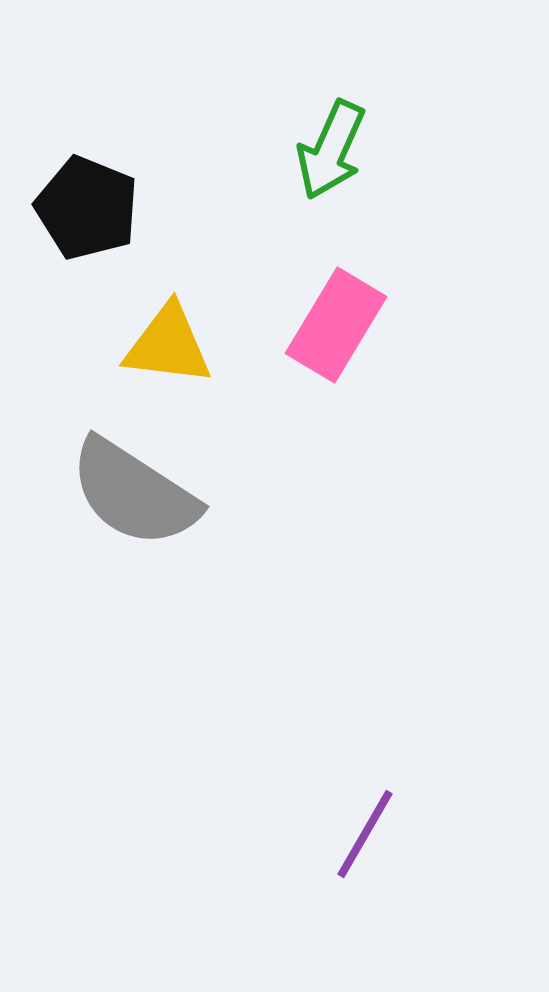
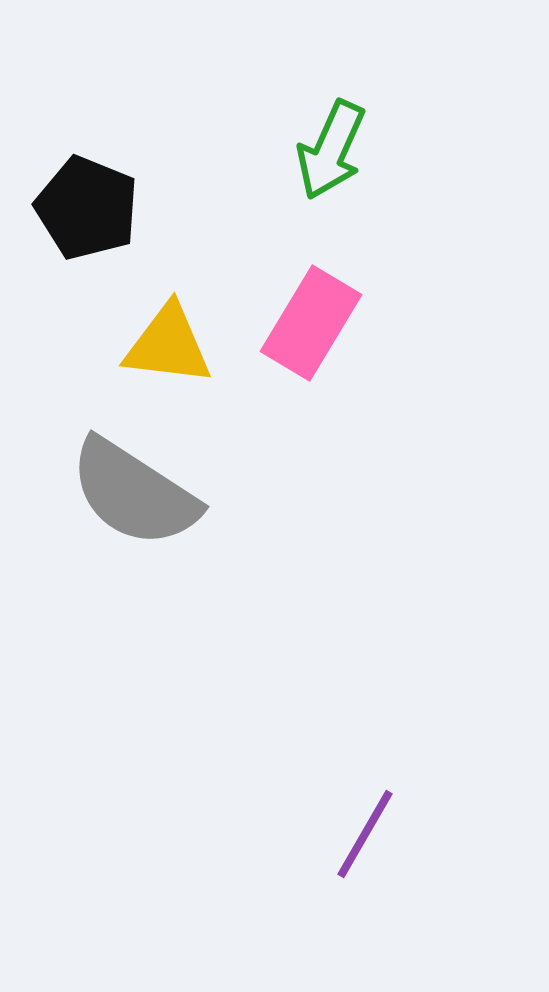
pink rectangle: moved 25 px left, 2 px up
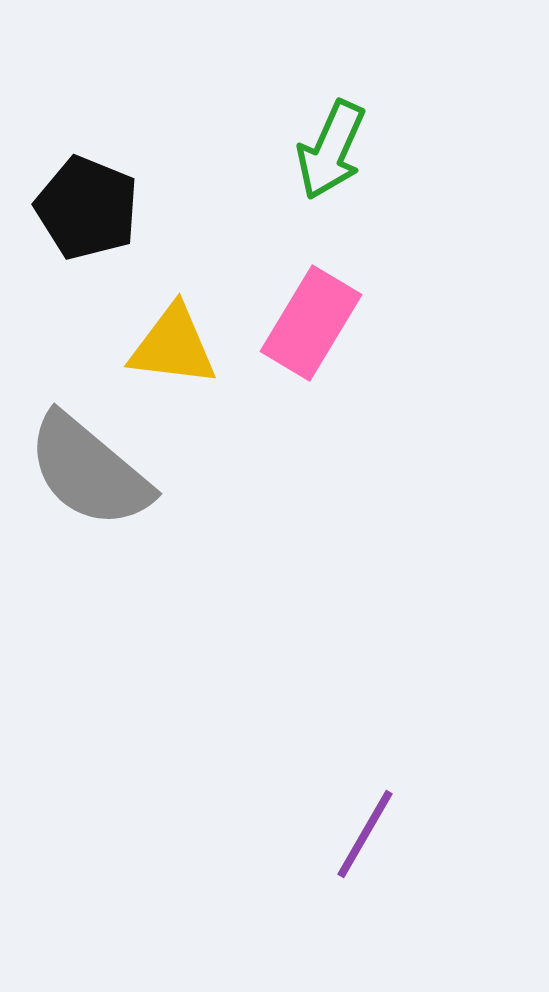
yellow triangle: moved 5 px right, 1 px down
gray semicircle: moved 45 px left, 22 px up; rotated 7 degrees clockwise
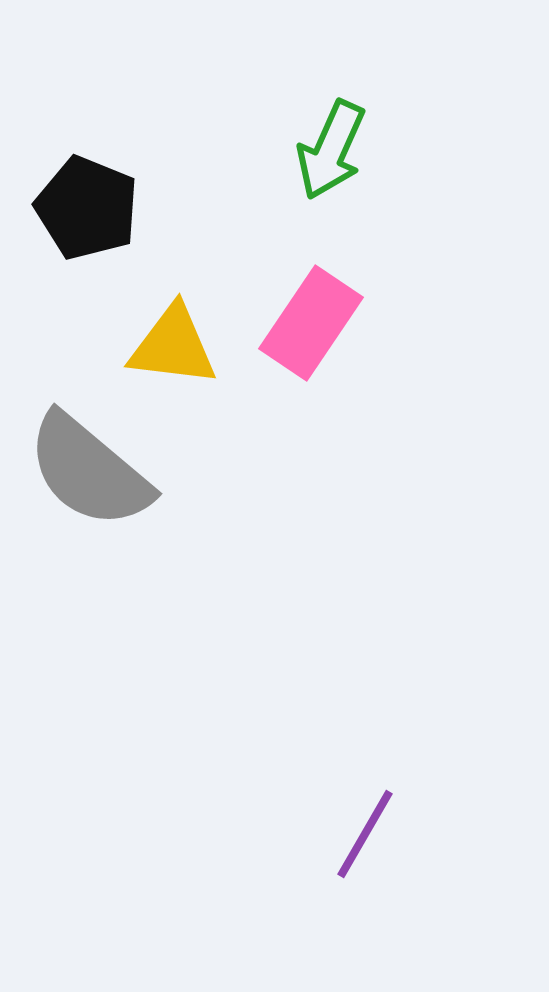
pink rectangle: rotated 3 degrees clockwise
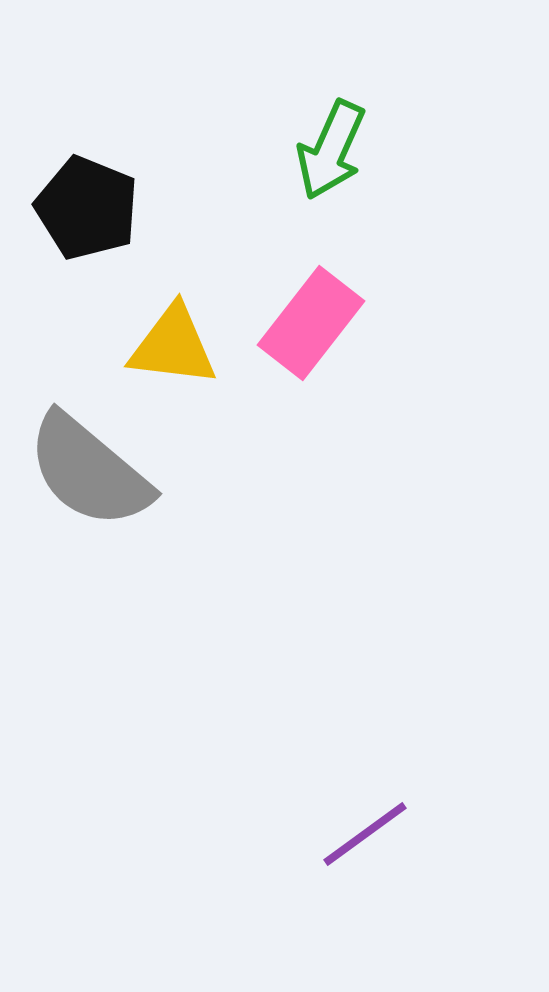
pink rectangle: rotated 4 degrees clockwise
purple line: rotated 24 degrees clockwise
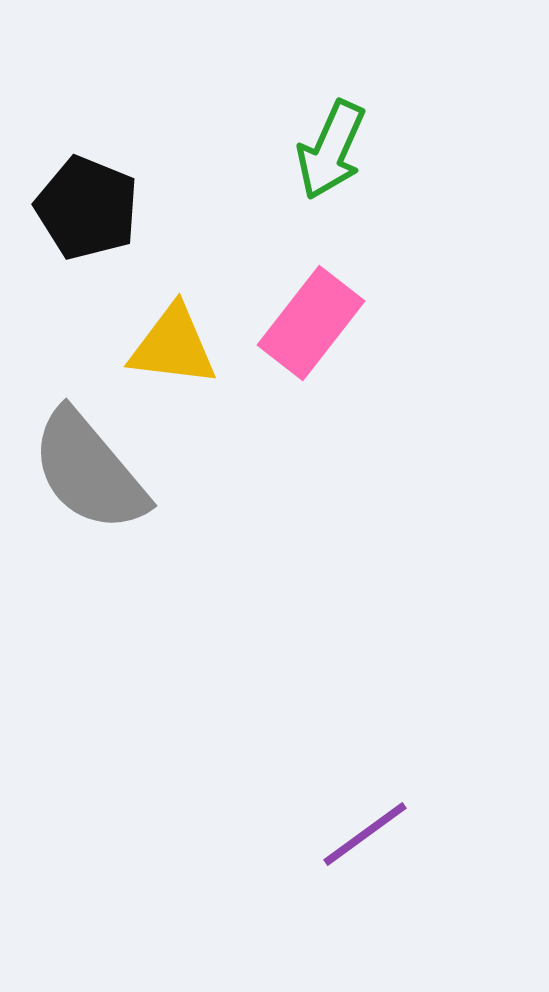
gray semicircle: rotated 10 degrees clockwise
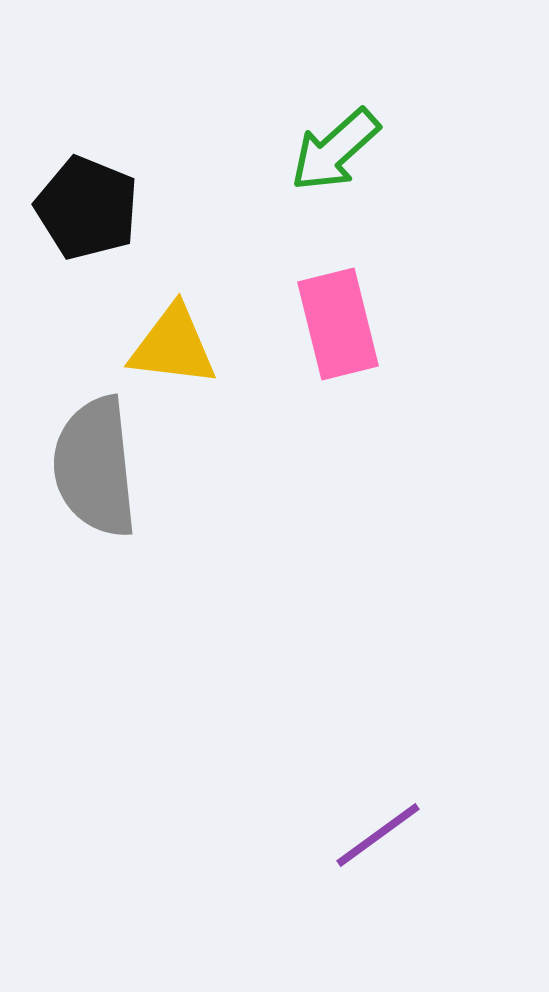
green arrow: moved 4 px right; rotated 24 degrees clockwise
pink rectangle: moved 27 px right, 1 px down; rotated 52 degrees counterclockwise
gray semicircle: moved 6 px right, 4 px up; rotated 34 degrees clockwise
purple line: moved 13 px right, 1 px down
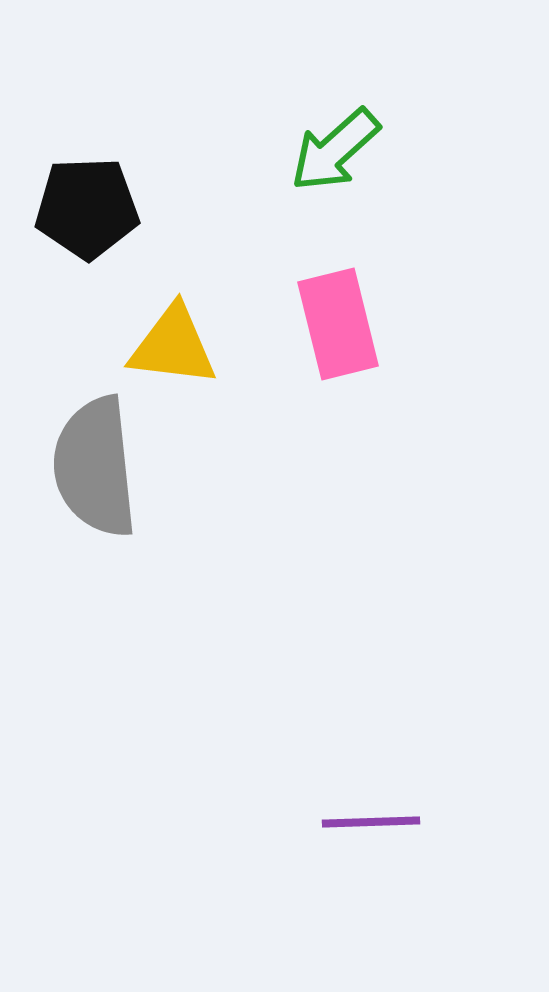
black pentagon: rotated 24 degrees counterclockwise
purple line: moved 7 px left, 13 px up; rotated 34 degrees clockwise
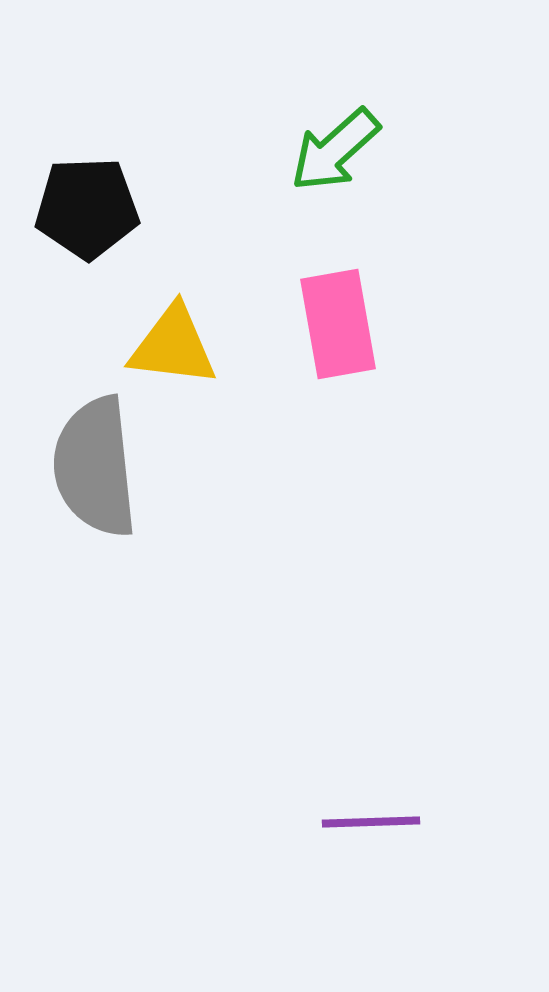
pink rectangle: rotated 4 degrees clockwise
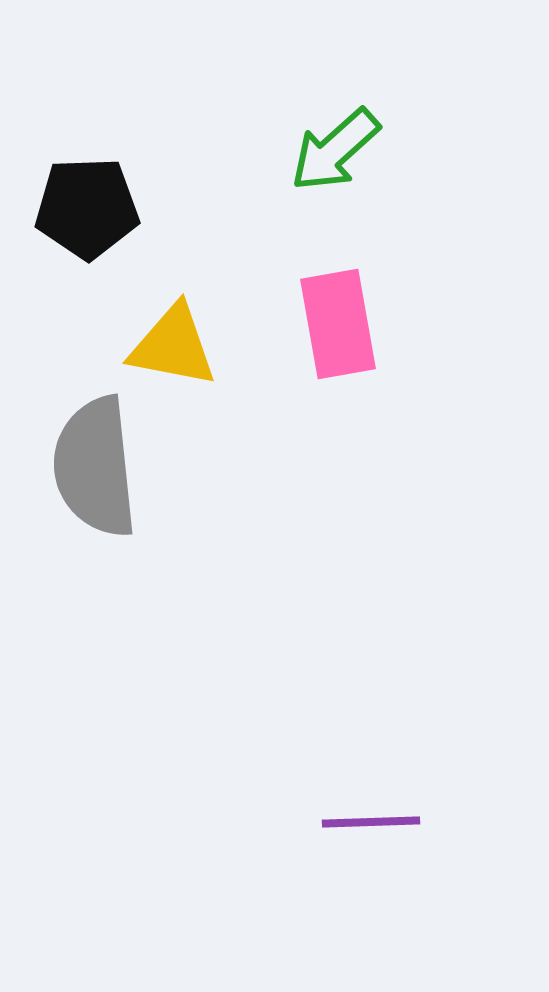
yellow triangle: rotated 4 degrees clockwise
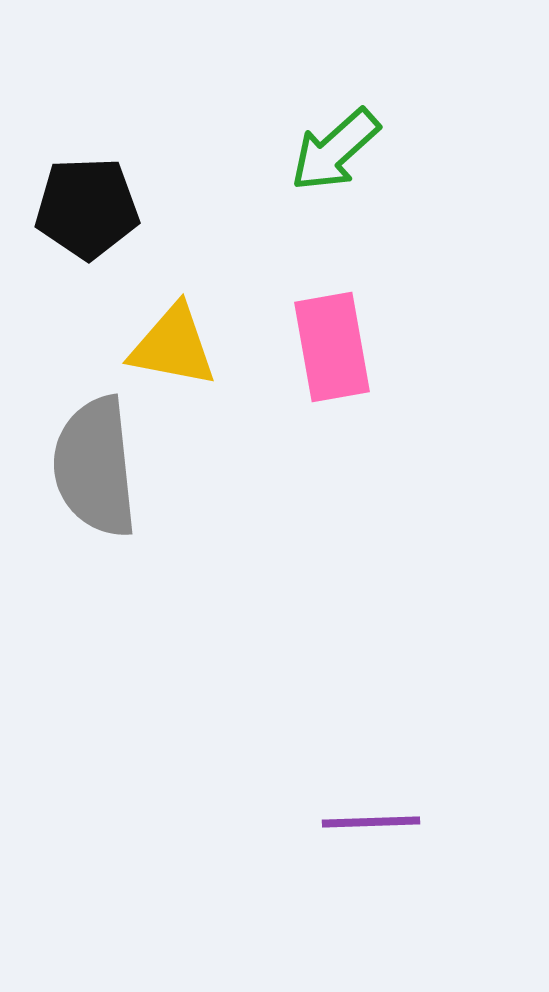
pink rectangle: moved 6 px left, 23 px down
